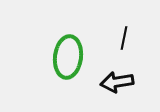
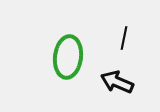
black arrow: rotated 32 degrees clockwise
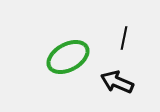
green ellipse: rotated 54 degrees clockwise
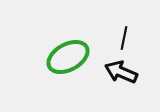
black arrow: moved 4 px right, 10 px up
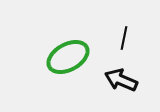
black arrow: moved 8 px down
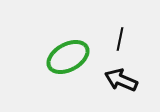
black line: moved 4 px left, 1 px down
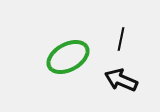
black line: moved 1 px right
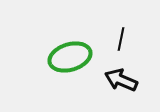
green ellipse: moved 2 px right; rotated 12 degrees clockwise
